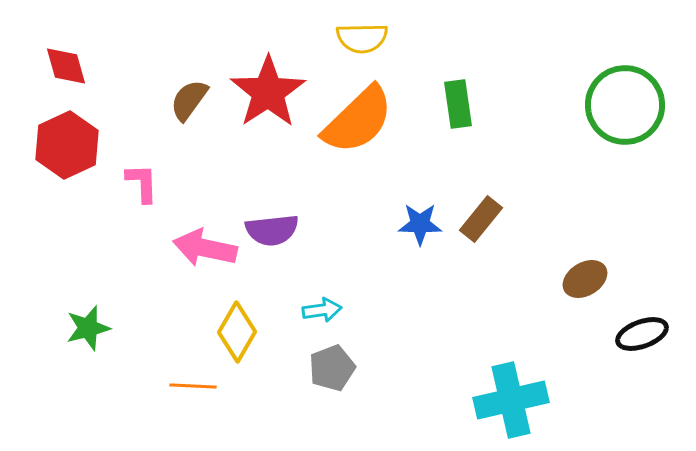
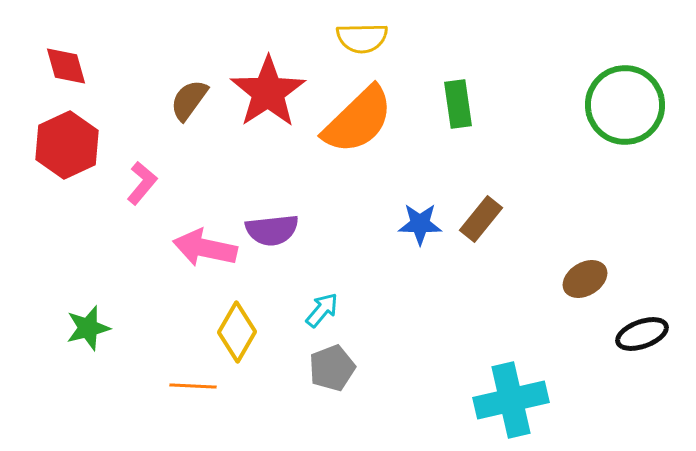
pink L-shape: rotated 42 degrees clockwise
cyan arrow: rotated 42 degrees counterclockwise
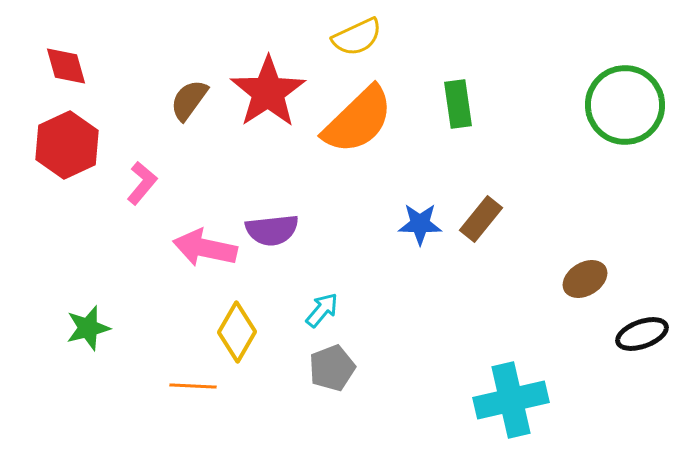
yellow semicircle: moved 5 px left, 1 px up; rotated 24 degrees counterclockwise
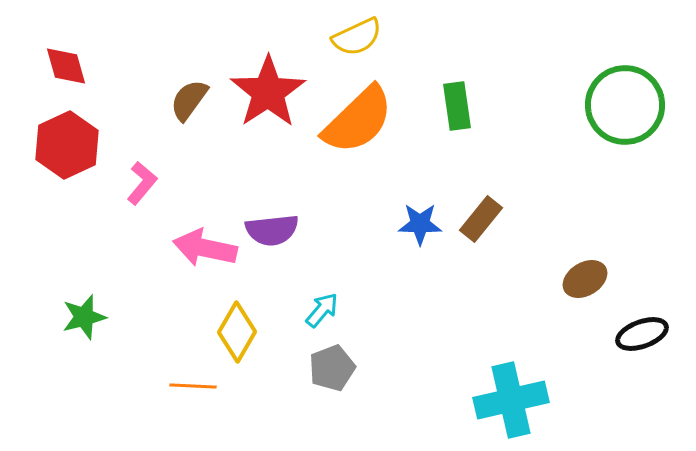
green rectangle: moved 1 px left, 2 px down
green star: moved 4 px left, 11 px up
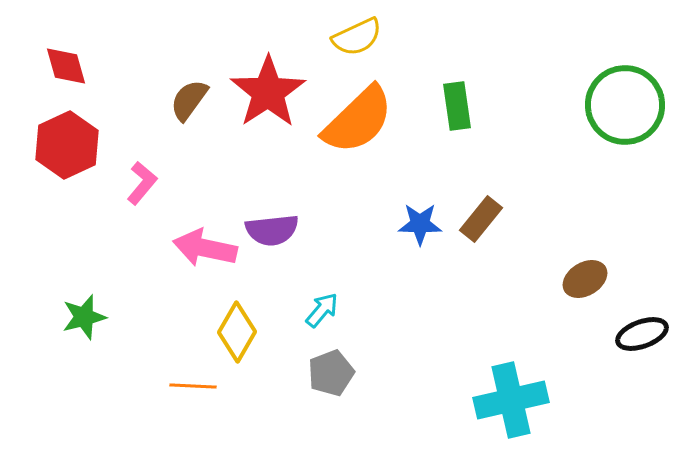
gray pentagon: moved 1 px left, 5 px down
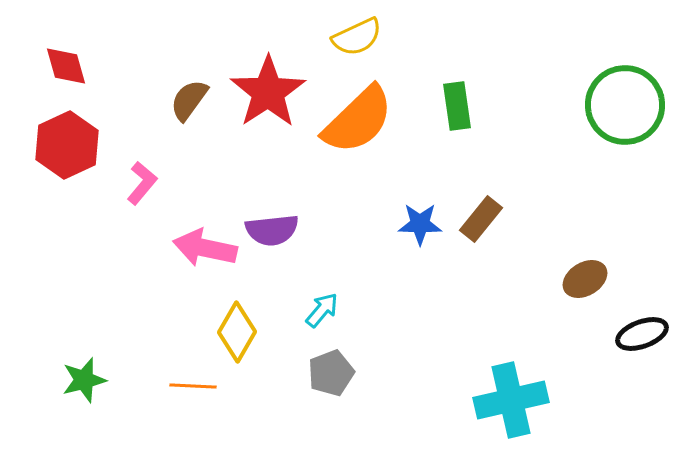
green star: moved 63 px down
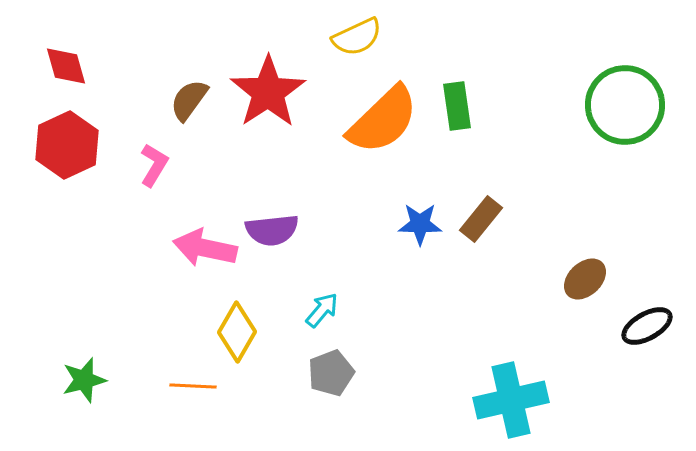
orange semicircle: moved 25 px right
pink L-shape: moved 12 px right, 18 px up; rotated 9 degrees counterclockwise
brown ellipse: rotated 12 degrees counterclockwise
black ellipse: moved 5 px right, 8 px up; rotated 9 degrees counterclockwise
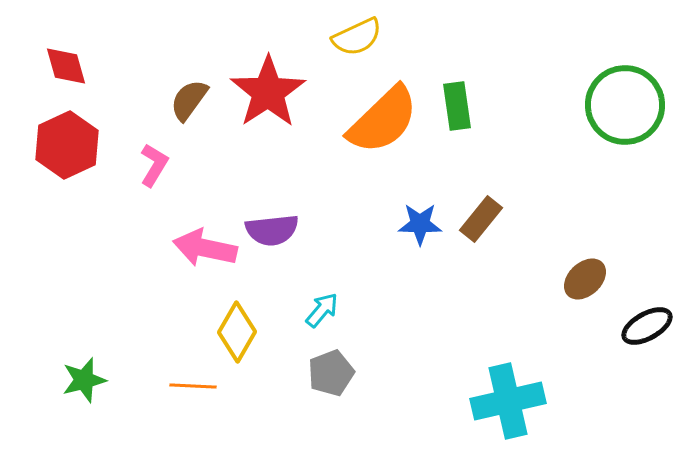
cyan cross: moved 3 px left, 1 px down
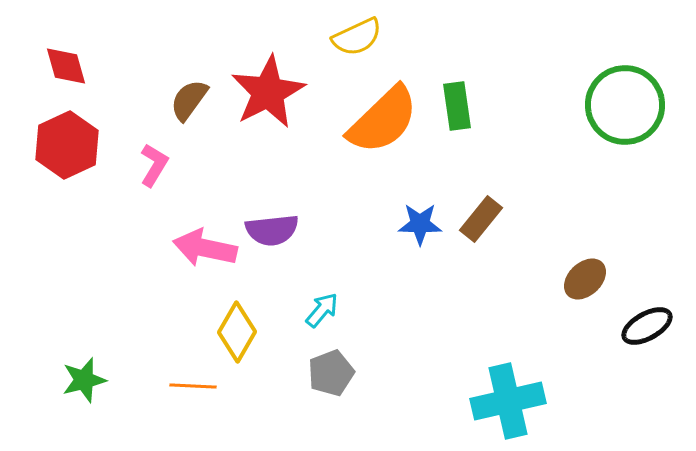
red star: rotated 6 degrees clockwise
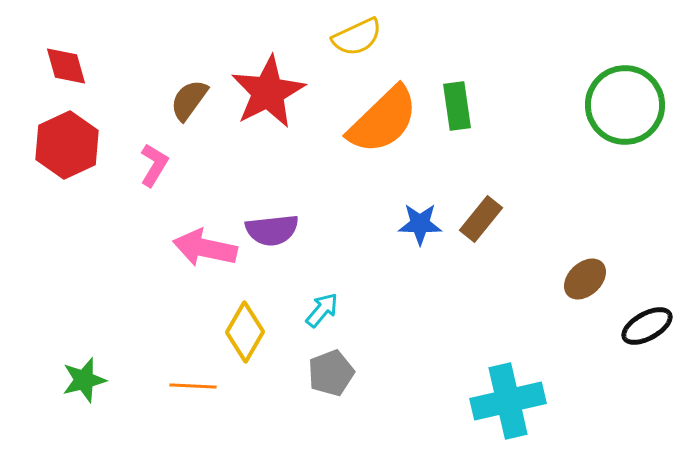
yellow diamond: moved 8 px right
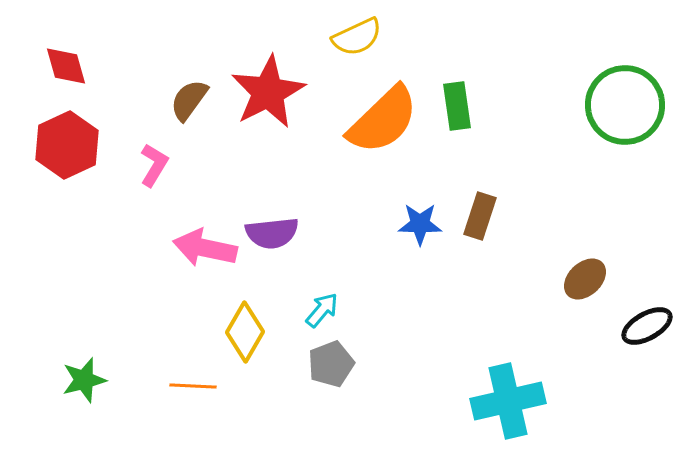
brown rectangle: moved 1 px left, 3 px up; rotated 21 degrees counterclockwise
purple semicircle: moved 3 px down
gray pentagon: moved 9 px up
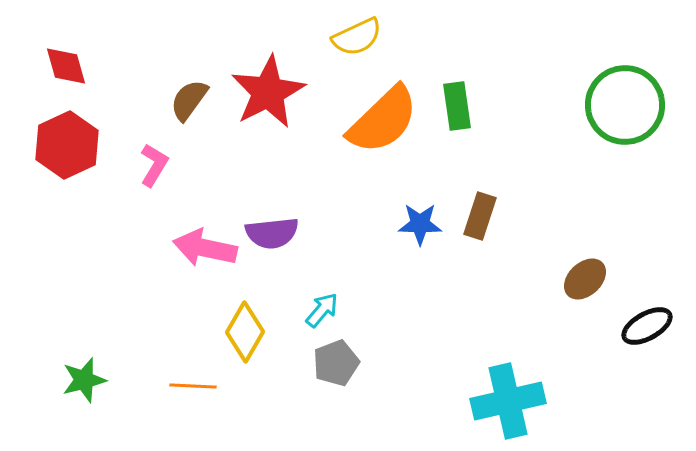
gray pentagon: moved 5 px right, 1 px up
